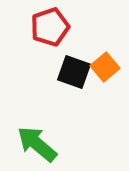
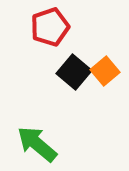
orange square: moved 4 px down
black square: rotated 20 degrees clockwise
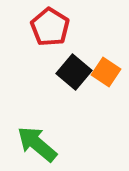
red pentagon: rotated 21 degrees counterclockwise
orange square: moved 1 px right, 1 px down; rotated 16 degrees counterclockwise
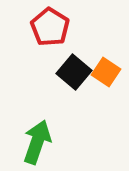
green arrow: moved 2 px up; rotated 69 degrees clockwise
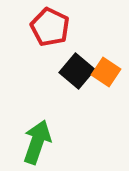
red pentagon: rotated 6 degrees counterclockwise
black square: moved 3 px right, 1 px up
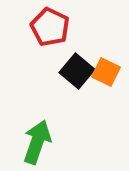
orange square: rotated 8 degrees counterclockwise
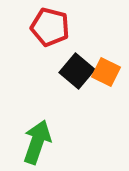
red pentagon: rotated 12 degrees counterclockwise
